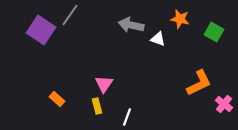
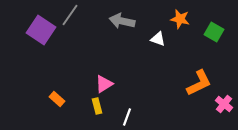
gray arrow: moved 9 px left, 4 px up
pink triangle: rotated 24 degrees clockwise
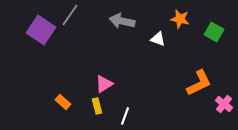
orange rectangle: moved 6 px right, 3 px down
white line: moved 2 px left, 1 px up
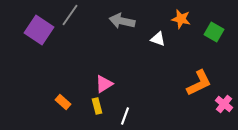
orange star: moved 1 px right
purple square: moved 2 px left
